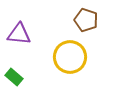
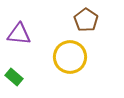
brown pentagon: rotated 15 degrees clockwise
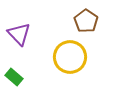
brown pentagon: moved 1 px down
purple triangle: rotated 40 degrees clockwise
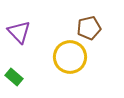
brown pentagon: moved 3 px right, 7 px down; rotated 25 degrees clockwise
purple triangle: moved 2 px up
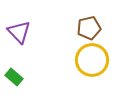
yellow circle: moved 22 px right, 3 px down
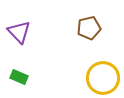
yellow circle: moved 11 px right, 18 px down
green rectangle: moved 5 px right; rotated 18 degrees counterclockwise
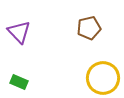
green rectangle: moved 5 px down
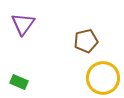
brown pentagon: moved 3 px left, 13 px down
purple triangle: moved 4 px right, 8 px up; rotated 20 degrees clockwise
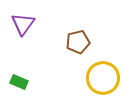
brown pentagon: moved 8 px left, 1 px down
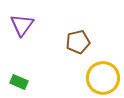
purple triangle: moved 1 px left, 1 px down
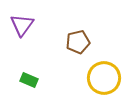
yellow circle: moved 1 px right
green rectangle: moved 10 px right, 2 px up
